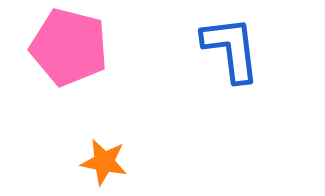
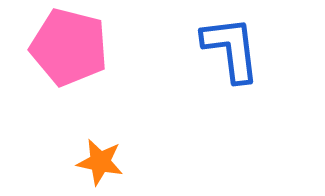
orange star: moved 4 px left
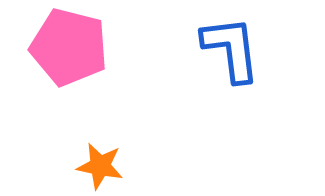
orange star: moved 4 px down
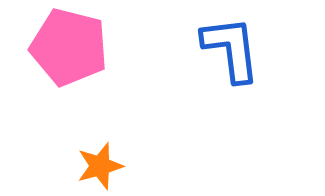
orange star: rotated 27 degrees counterclockwise
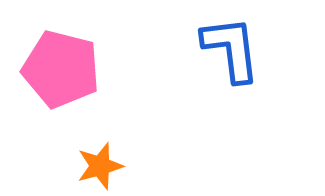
pink pentagon: moved 8 px left, 22 px down
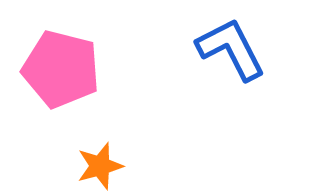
blue L-shape: rotated 20 degrees counterclockwise
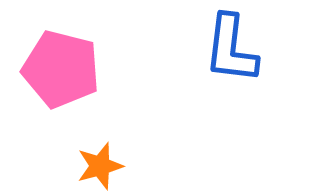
blue L-shape: rotated 146 degrees counterclockwise
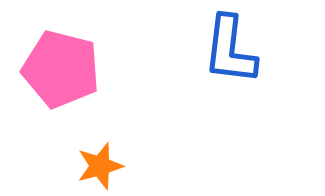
blue L-shape: moved 1 px left, 1 px down
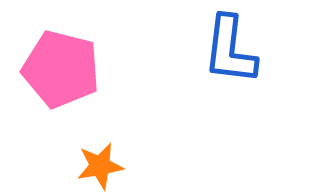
orange star: rotated 6 degrees clockwise
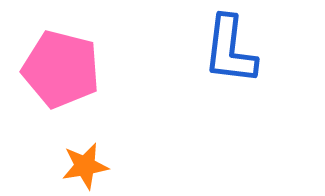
orange star: moved 15 px left
